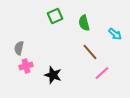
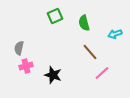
cyan arrow: rotated 120 degrees clockwise
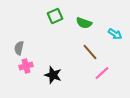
green semicircle: rotated 56 degrees counterclockwise
cyan arrow: rotated 128 degrees counterclockwise
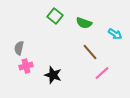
green square: rotated 28 degrees counterclockwise
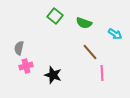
pink line: rotated 49 degrees counterclockwise
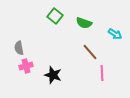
gray semicircle: rotated 24 degrees counterclockwise
